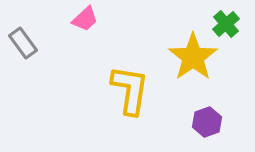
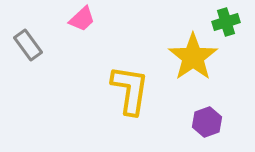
pink trapezoid: moved 3 px left
green cross: moved 2 px up; rotated 24 degrees clockwise
gray rectangle: moved 5 px right, 2 px down
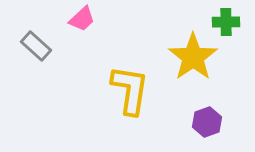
green cross: rotated 16 degrees clockwise
gray rectangle: moved 8 px right, 1 px down; rotated 12 degrees counterclockwise
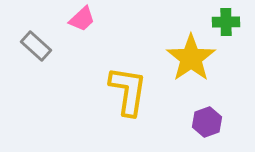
yellow star: moved 2 px left, 1 px down
yellow L-shape: moved 2 px left, 1 px down
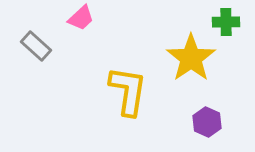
pink trapezoid: moved 1 px left, 1 px up
purple hexagon: rotated 16 degrees counterclockwise
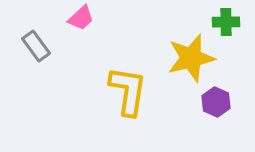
gray rectangle: rotated 12 degrees clockwise
yellow star: rotated 21 degrees clockwise
purple hexagon: moved 9 px right, 20 px up
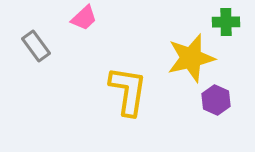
pink trapezoid: moved 3 px right
purple hexagon: moved 2 px up
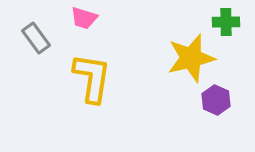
pink trapezoid: rotated 60 degrees clockwise
gray rectangle: moved 8 px up
yellow L-shape: moved 36 px left, 13 px up
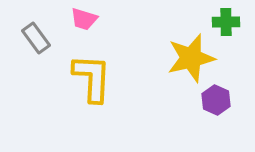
pink trapezoid: moved 1 px down
yellow L-shape: rotated 6 degrees counterclockwise
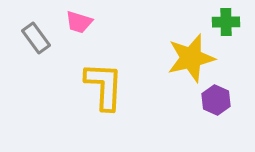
pink trapezoid: moved 5 px left, 3 px down
yellow L-shape: moved 12 px right, 8 px down
